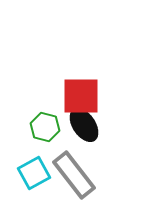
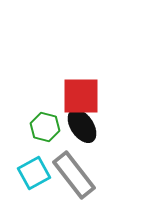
black ellipse: moved 2 px left, 1 px down
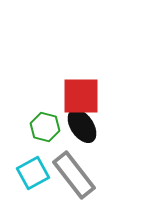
cyan square: moved 1 px left
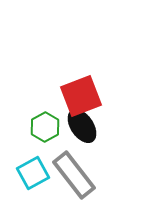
red square: rotated 21 degrees counterclockwise
green hexagon: rotated 16 degrees clockwise
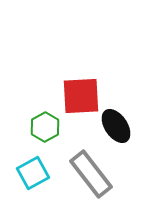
red square: rotated 18 degrees clockwise
black ellipse: moved 34 px right
gray rectangle: moved 17 px right, 1 px up
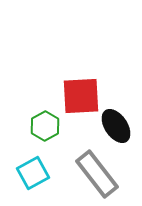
green hexagon: moved 1 px up
gray rectangle: moved 6 px right
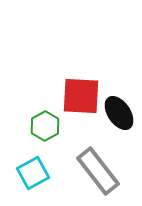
red square: rotated 6 degrees clockwise
black ellipse: moved 3 px right, 13 px up
gray rectangle: moved 1 px right, 3 px up
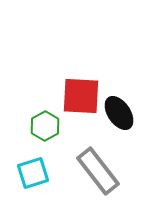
cyan square: rotated 12 degrees clockwise
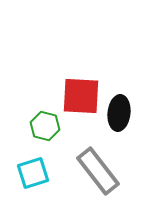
black ellipse: rotated 40 degrees clockwise
green hexagon: rotated 16 degrees counterclockwise
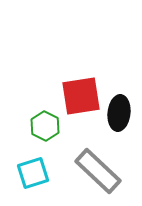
red square: rotated 12 degrees counterclockwise
green hexagon: rotated 12 degrees clockwise
gray rectangle: rotated 9 degrees counterclockwise
